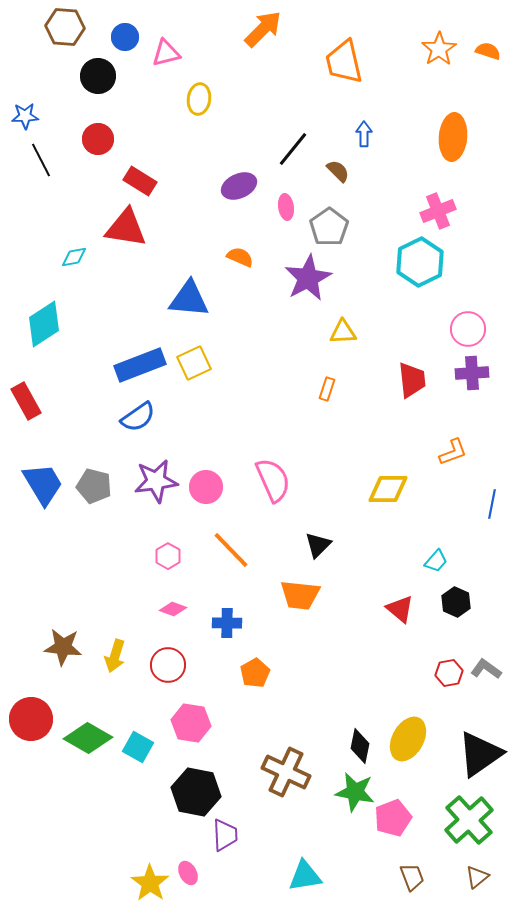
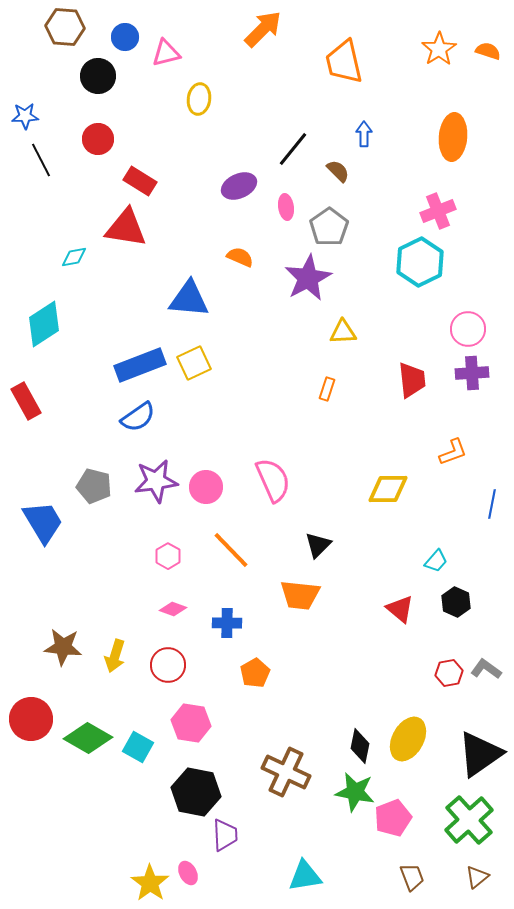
blue trapezoid at (43, 484): moved 38 px down
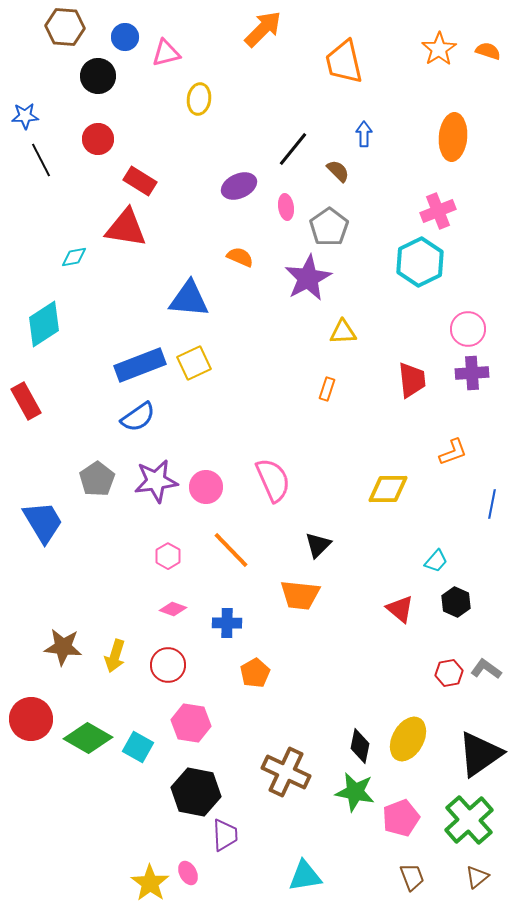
gray pentagon at (94, 486): moved 3 px right, 7 px up; rotated 24 degrees clockwise
pink pentagon at (393, 818): moved 8 px right
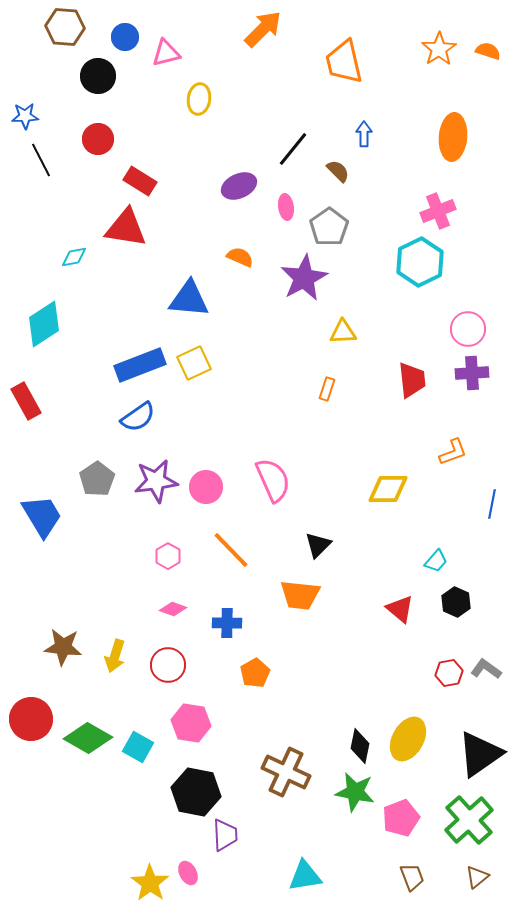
purple star at (308, 278): moved 4 px left
blue trapezoid at (43, 522): moved 1 px left, 6 px up
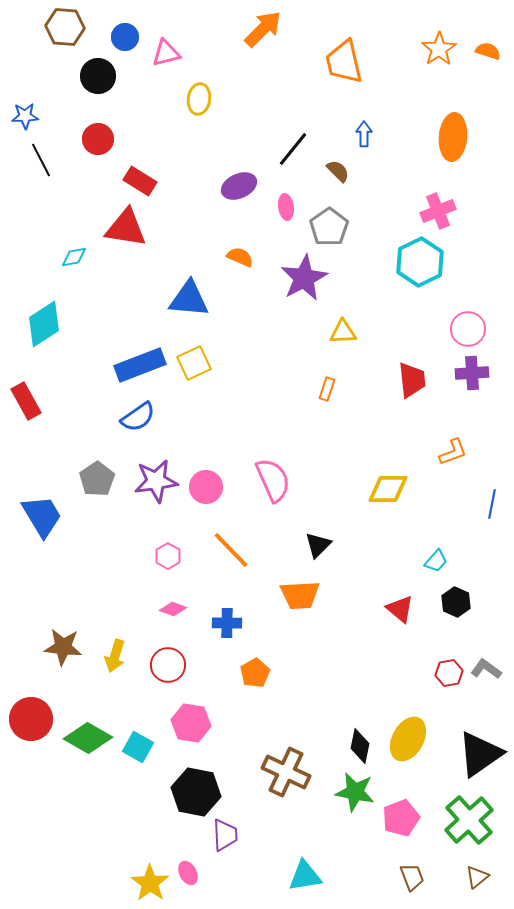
orange trapezoid at (300, 595): rotated 9 degrees counterclockwise
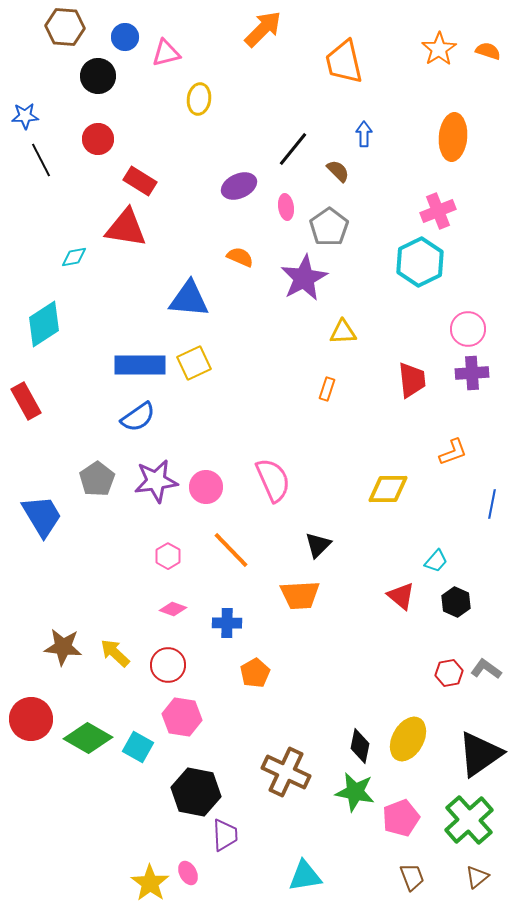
blue rectangle at (140, 365): rotated 21 degrees clockwise
red triangle at (400, 609): moved 1 px right, 13 px up
yellow arrow at (115, 656): moved 3 px up; rotated 116 degrees clockwise
pink hexagon at (191, 723): moved 9 px left, 6 px up
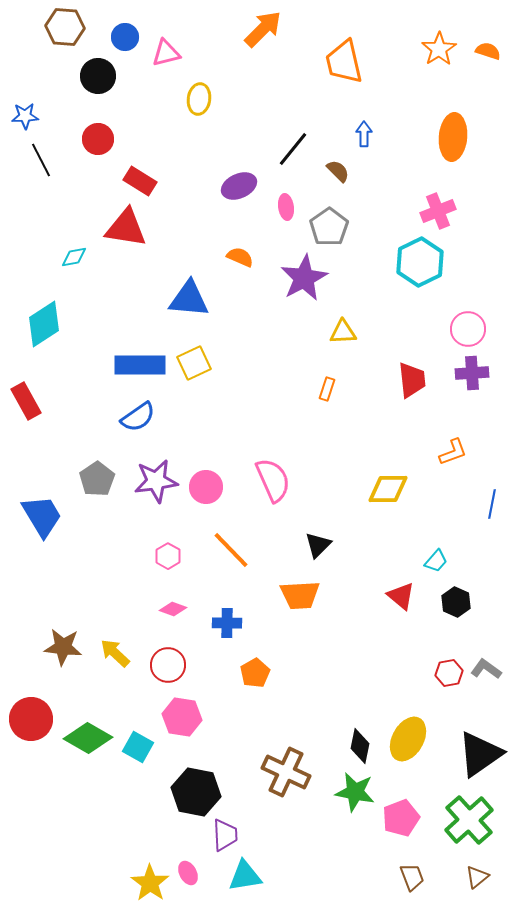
cyan triangle at (305, 876): moved 60 px left
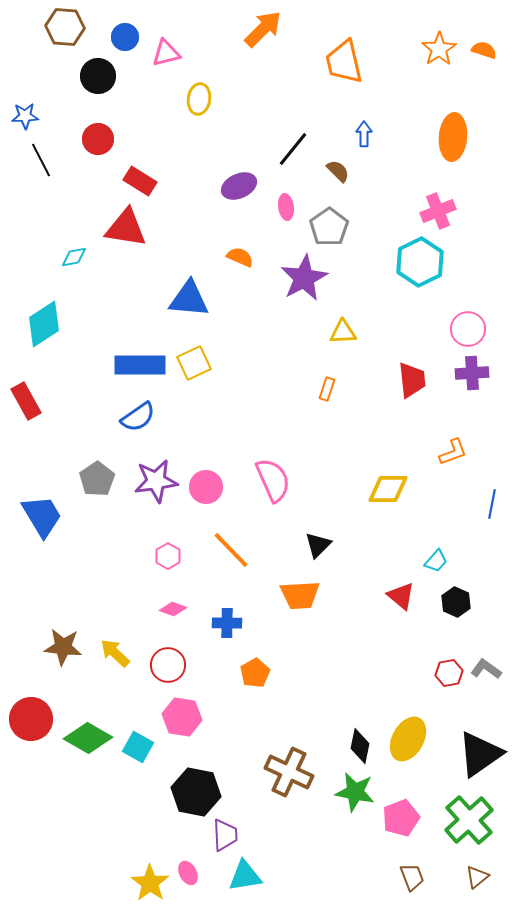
orange semicircle at (488, 51): moved 4 px left, 1 px up
brown cross at (286, 772): moved 3 px right
